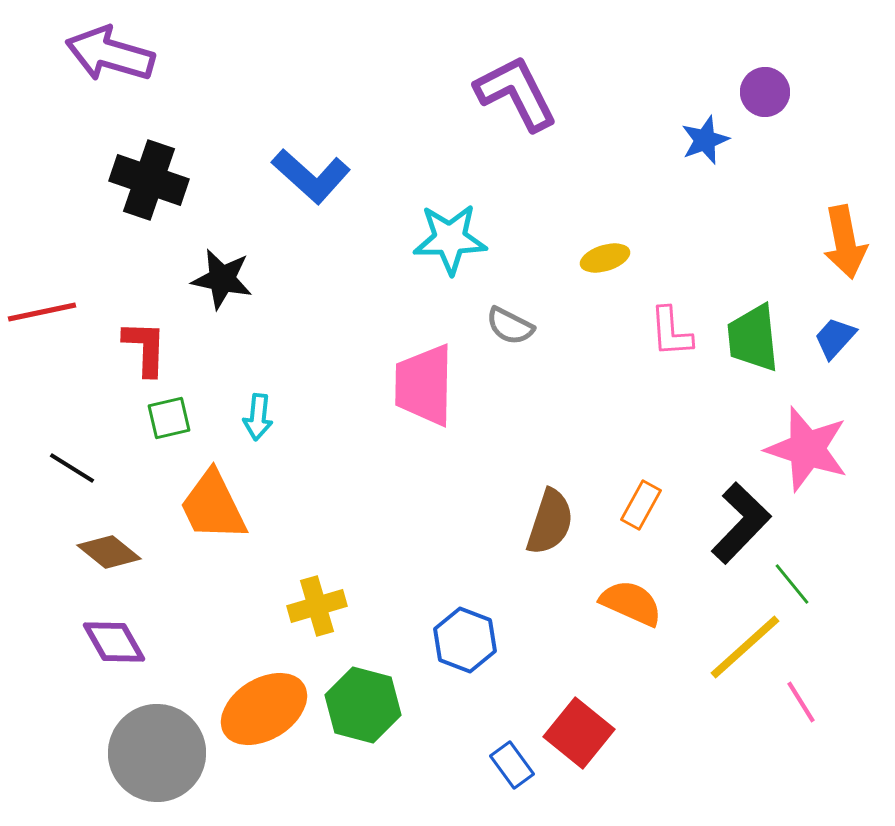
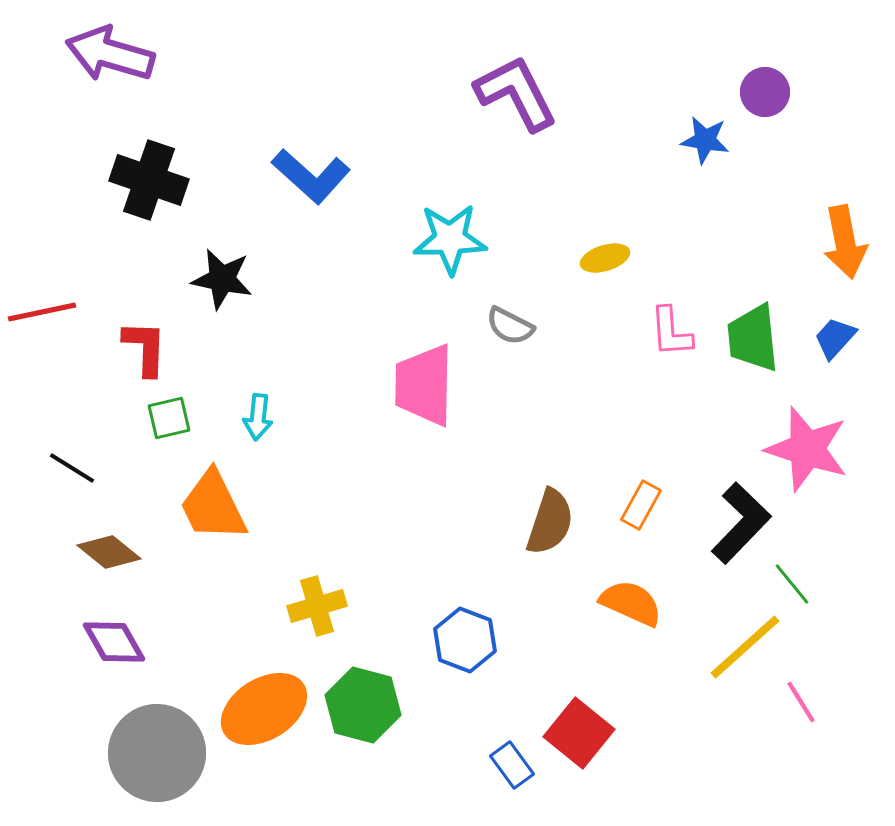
blue star: rotated 30 degrees clockwise
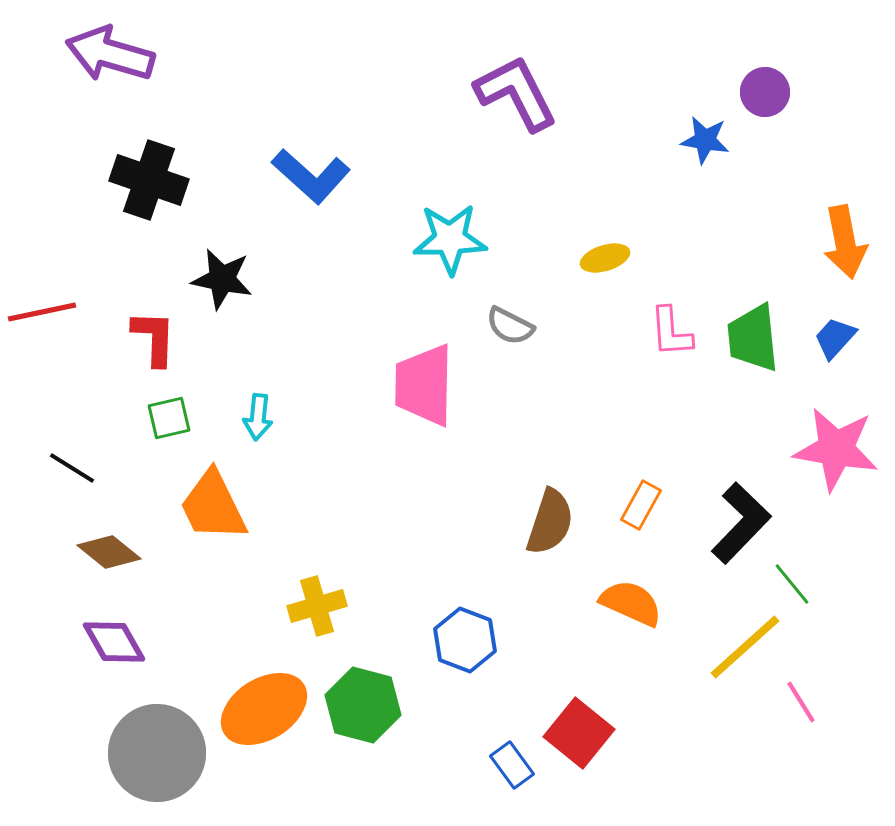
red L-shape: moved 9 px right, 10 px up
pink star: moved 29 px right; rotated 8 degrees counterclockwise
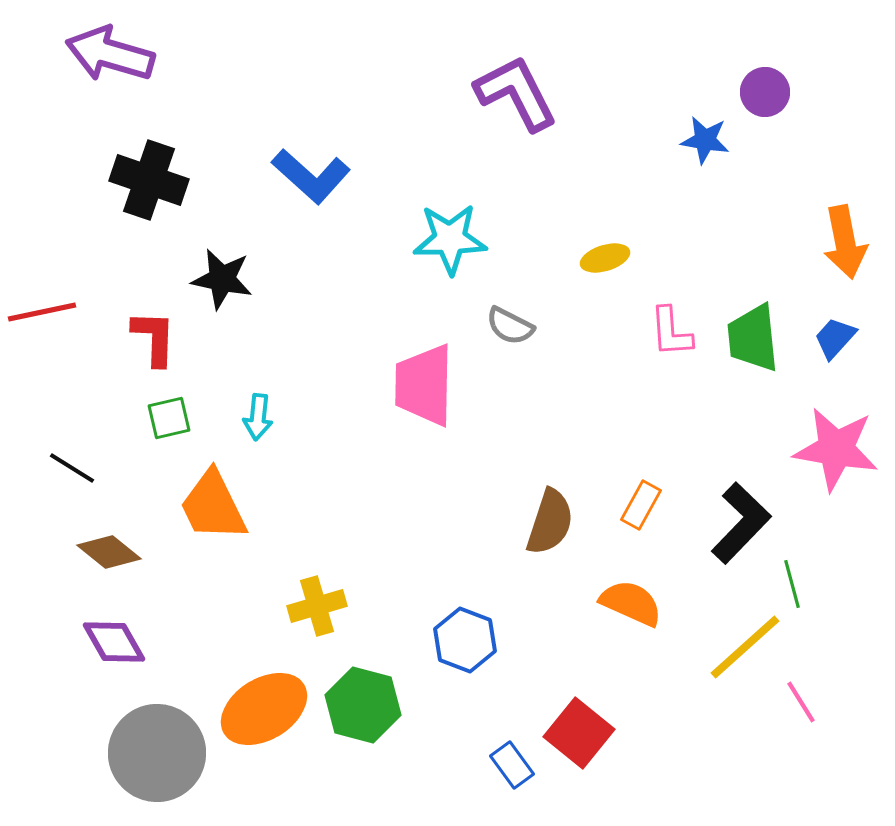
green line: rotated 24 degrees clockwise
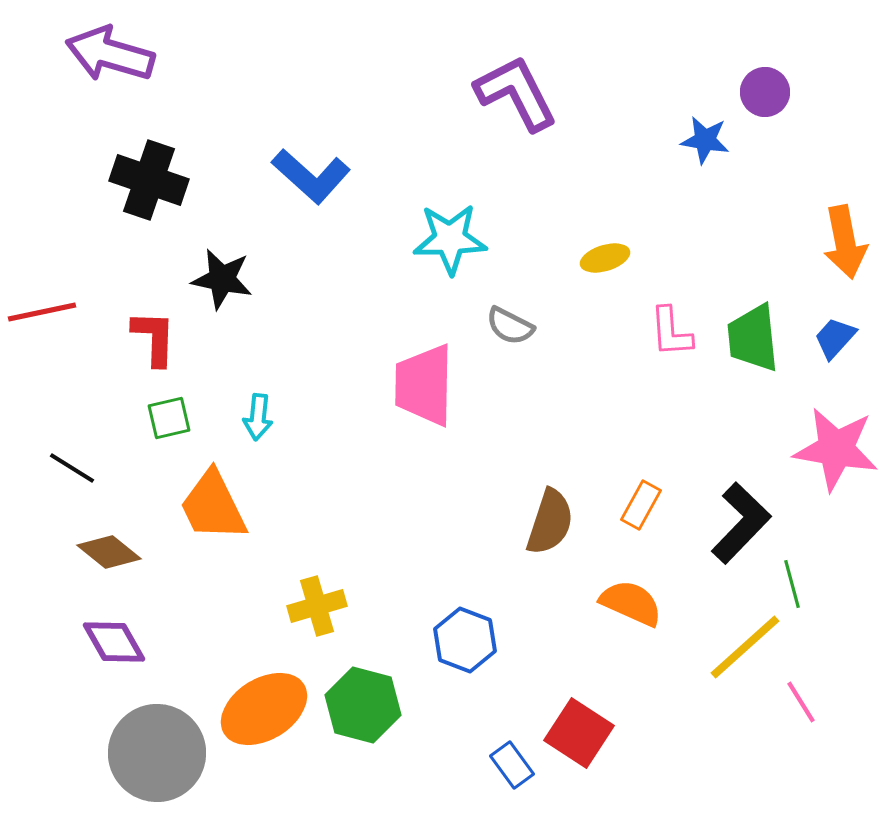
red square: rotated 6 degrees counterclockwise
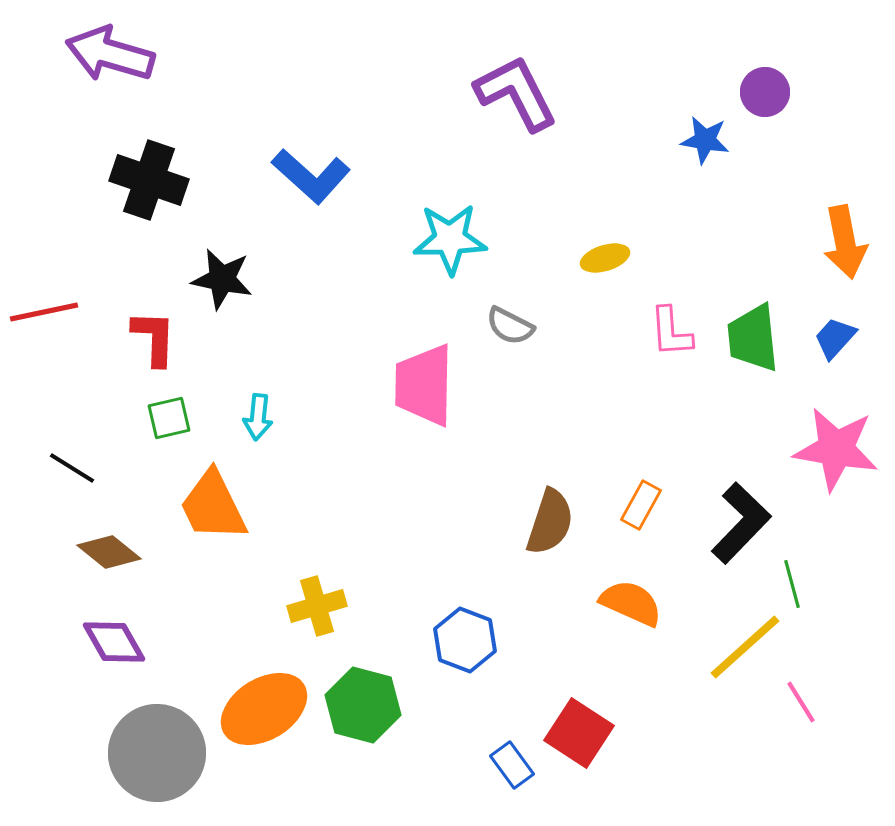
red line: moved 2 px right
